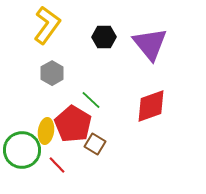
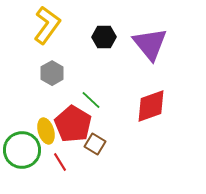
yellow ellipse: rotated 25 degrees counterclockwise
red line: moved 3 px right, 3 px up; rotated 12 degrees clockwise
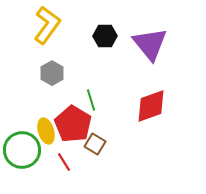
black hexagon: moved 1 px right, 1 px up
green line: rotated 30 degrees clockwise
red line: moved 4 px right
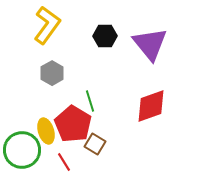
green line: moved 1 px left, 1 px down
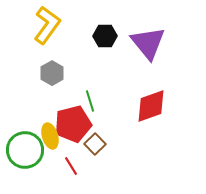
purple triangle: moved 2 px left, 1 px up
red pentagon: rotated 27 degrees clockwise
yellow ellipse: moved 4 px right, 5 px down
brown square: rotated 15 degrees clockwise
green circle: moved 3 px right
red line: moved 7 px right, 4 px down
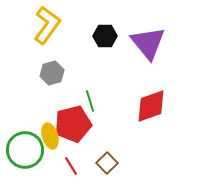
gray hexagon: rotated 15 degrees clockwise
brown square: moved 12 px right, 19 px down
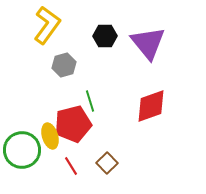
gray hexagon: moved 12 px right, 8 px up
green circle: moved 3 px left
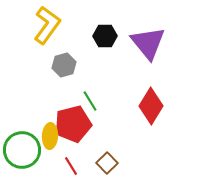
green line: rotated 15 degrees counterclockwise
red diamond: rotated 39 degrees counterclockwise
yellow ellipse: rotated 20 degrees clockwise
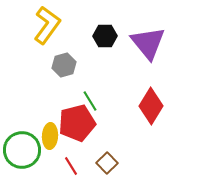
red pentagon: moved 4 px right, 1 px up
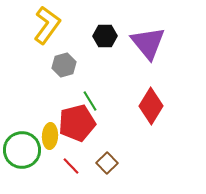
red line: rotated 12 degrees counterclockwise
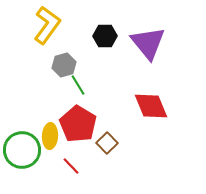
green line: moved 12 px left, 16 px up
red diamond: rotated 54 degrees counterclockwise
red pentagon: moved 1 px right, 1 px down; rotated 27 degrees counterclockwise
brown square: moved 20 px up
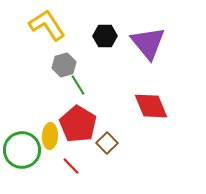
yellow L-shape: rotated 69 degrees counterclockwise
